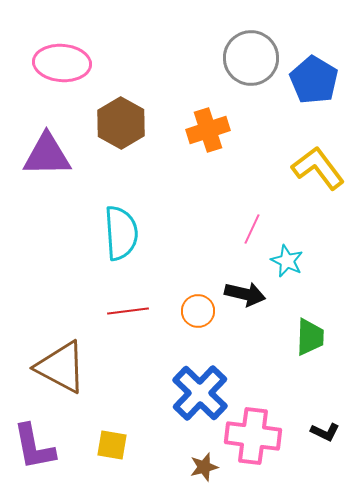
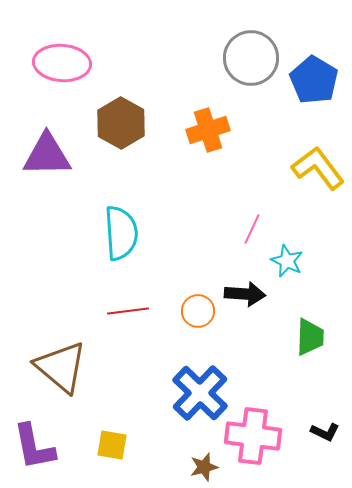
black arrow: rotated 9 degrees counterclockwise
brown triangle: rotated 12 degrees clockwise
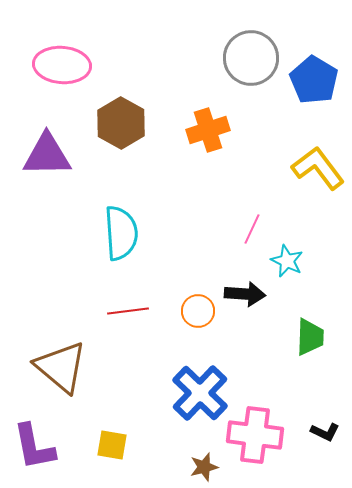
pink ellipse: moved 2 px down
pink cross: moved 2 px right, 1 px up
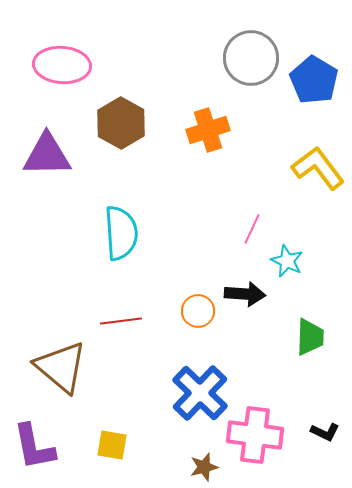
red line: moved 7 px left, 10 px down
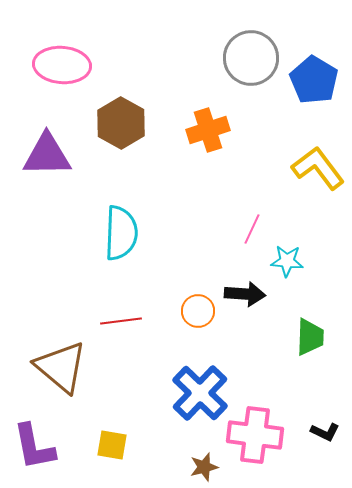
cyan semicircle: rotated 6 degrees clockwise
cyan star: rotated 20 degrees counterclockwise
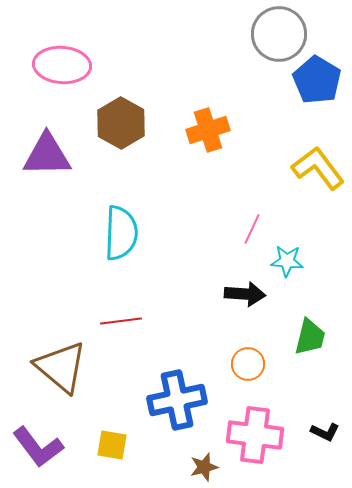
gray circle: moved 28 px right, 24 px up
blue pentagon: moved 3 px right
orange circle: moved 50 px right, 53 px down
green trapezoid: rotated 12 degrees clockwise
blue cross: moved 23 px left, 7 px down; rotated 34 degrees clockwise
purple L-shape: moved 4 px right; rotated 26 degrees counterclockwise
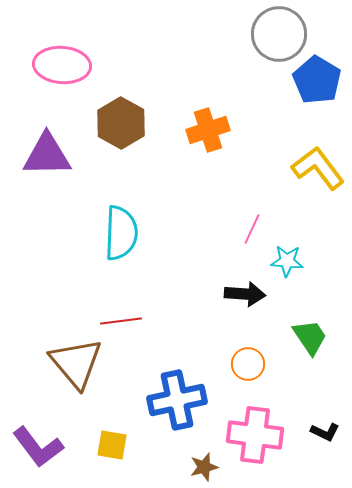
green trapezoid: rotated 48 degrees counterclockwise
brown triangle: moved 15 px right, 4 px up; rotated 10 degrees clockwise
